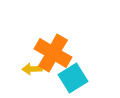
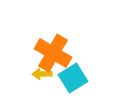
yellow arrow: moved 10 px right, 5 px down
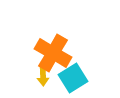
yellow arrow: moved 1 px right, 2 px down; rotated 90 degrees counterclockwise
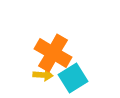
yellow arrow: moved 1 px up; rotated 84 degrees counterclockwise
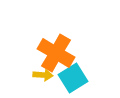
orange cross: moved 3 px right
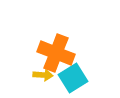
orange cross: rotated 9 degrees counterclockwise
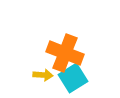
orange cross: moved 9 px right
